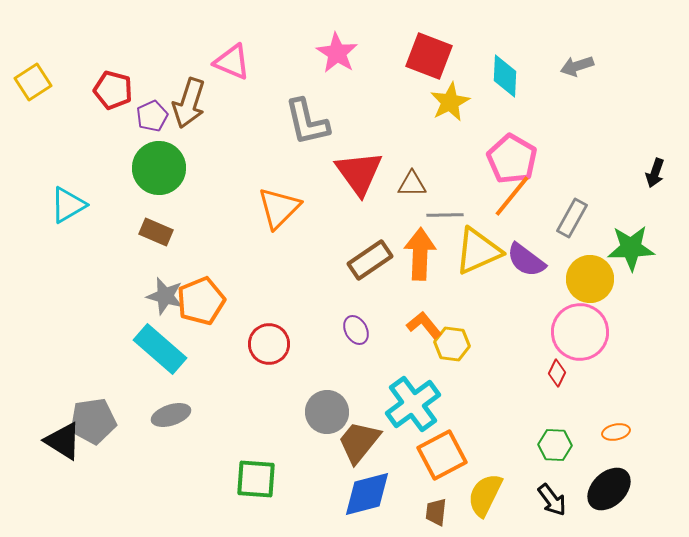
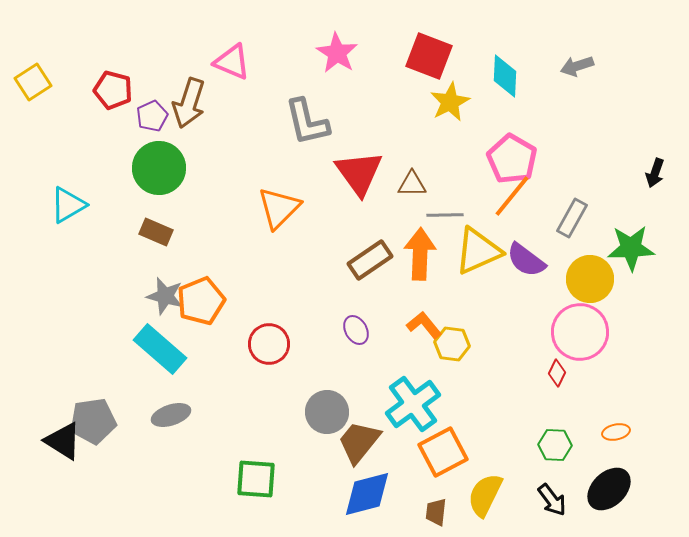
orange square at (442, 455): moved 1 px right, 3 px up
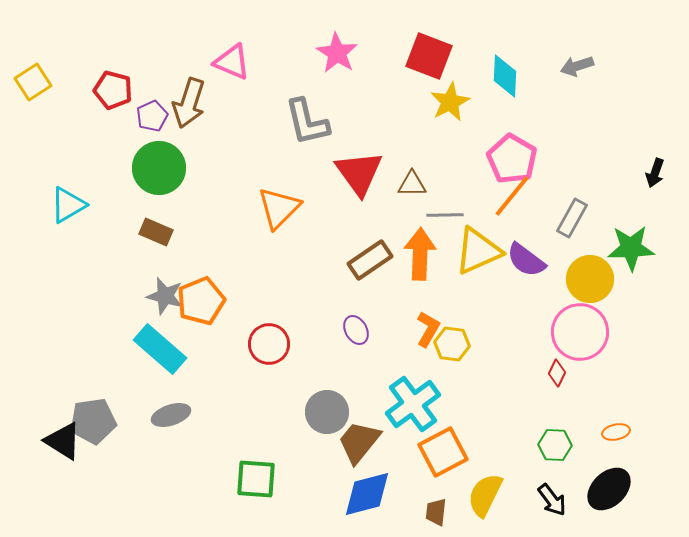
orange L-shape at (424, 325): moved 4 px right, 4 px down; rotated 69 degrees clockwise
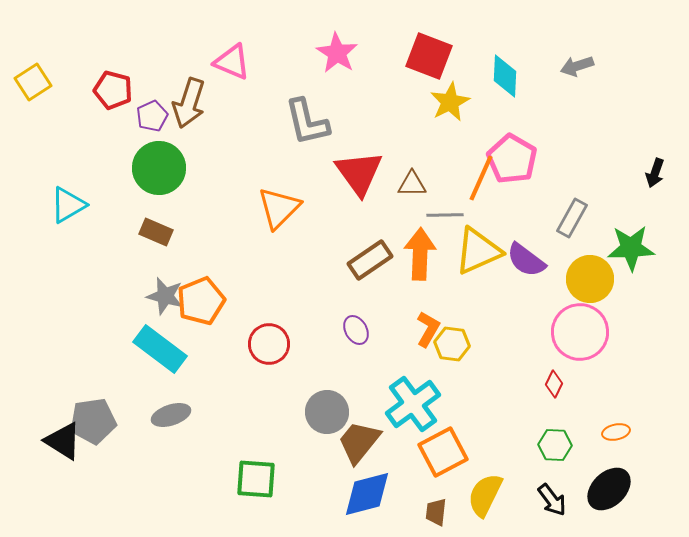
orange line at (512, 196): moved 31 px left, 18 px up; rotated 15 degrees counterclockwise
cyan rectangle at (160, 349): rotated 4 degrees counterclockwise
red diamond at (557, 373): moved 3 px left, 11 px down
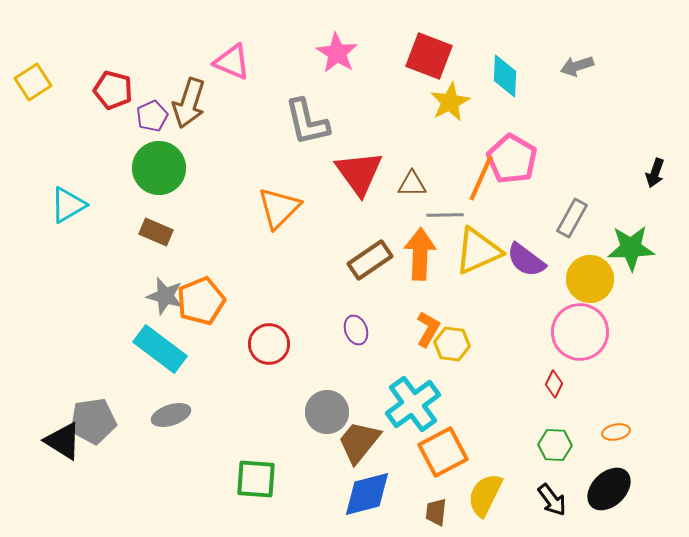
purple ellipse at (356, 330): rotated 8 degrees clockwise
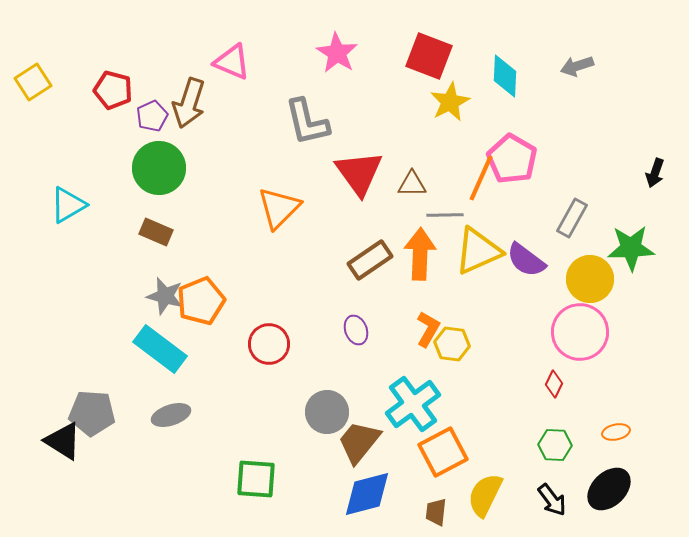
gray pentagon at (93, 421): moved 1 px left, 8 px up; rotated 12 degrees clockwise
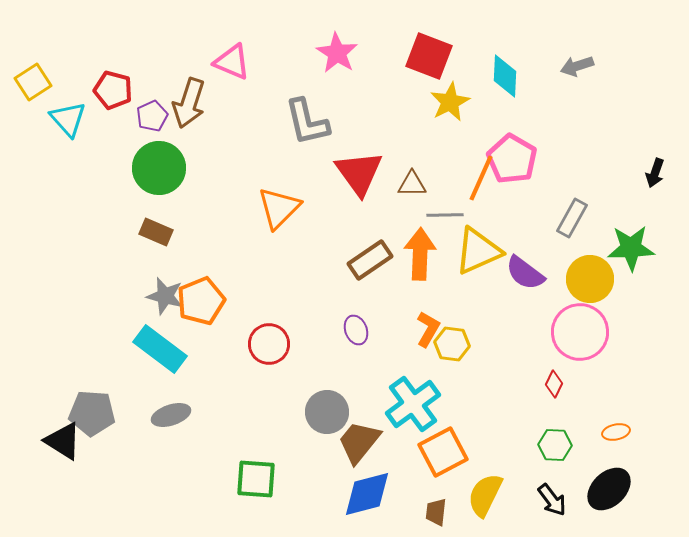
cyan triangle at (68, 205): moved 86 px up; rotated 42 degrees counterclockwise
purple semicircle at (526, 260): moved 1 px left, 13 px down
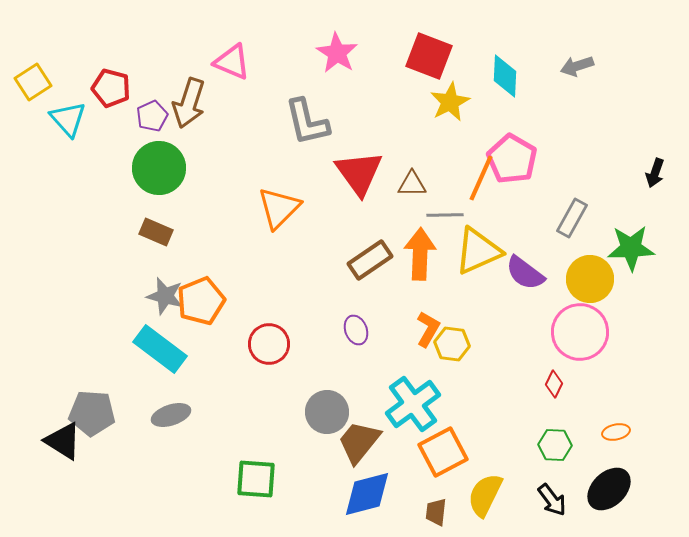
red pentagon at (113, 90): moved 2 px left, 2 px up
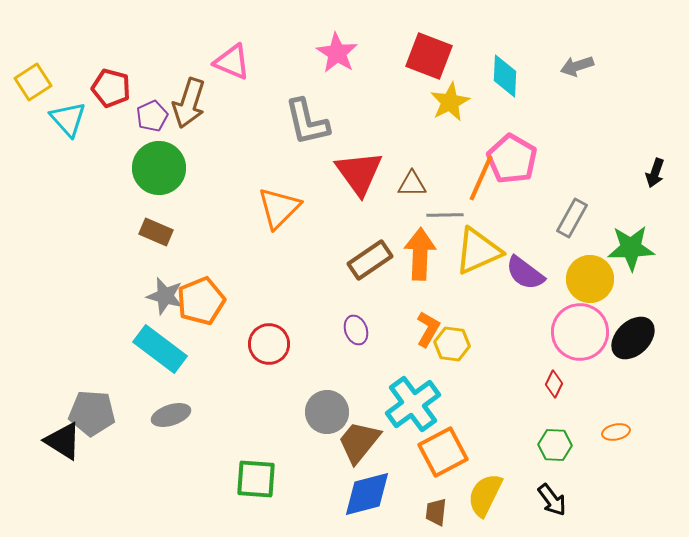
black ellipse at (609, 489): moved 24 px right, 151 px up
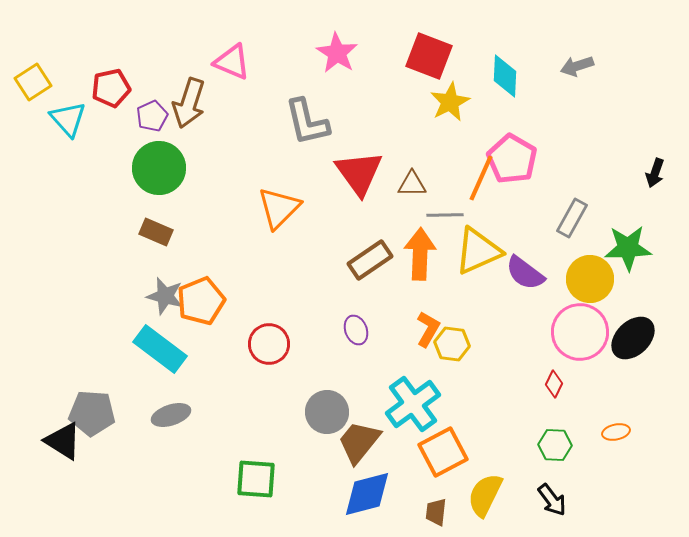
red pentagon at (111, 88): rotated 27 degrees counterclockwise
green star at (631, 248): moved 3 px left
